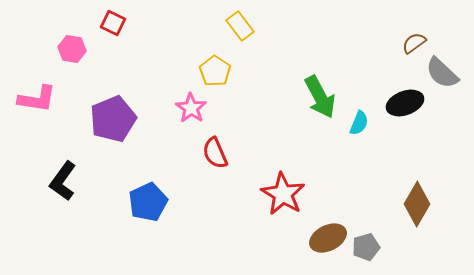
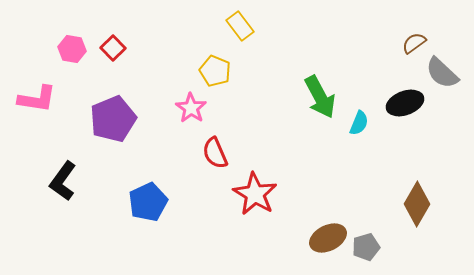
red square: moved 25 px down; rotated 20 degrees clockwise
yellow pentagon: rotated 12 degrees counterclockwise
red star: moved 28 px left
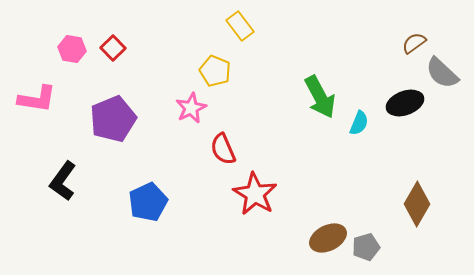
pink star: rotated 12 degrees clockwise
red semicircle: moved 8 px right, 4 px up
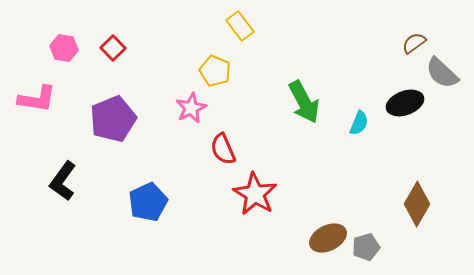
pink hexagon: moved 8 px left, 1 px up
green arrow: moved 16 px left, 5 px down
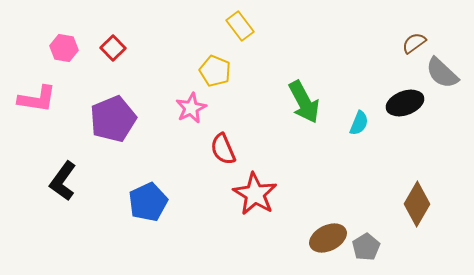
gray pentagon: rotated 16 degrees counterclockwise
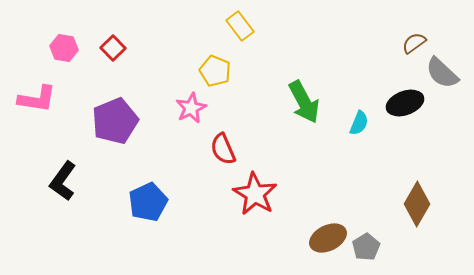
purple pentagon: moved 2 px right, 2 px down
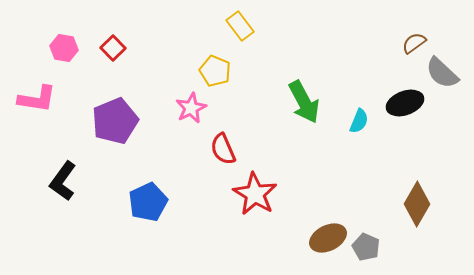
cyan semicircle: moved 2 px up
gray pentagon: rotated 16 degrees counterclockwise
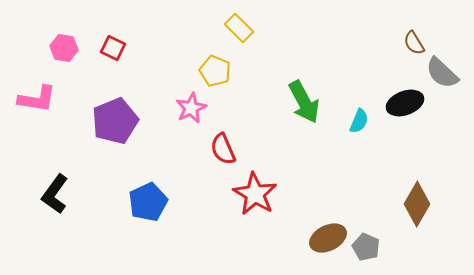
yellow rectangle: moved 1 px left, 2 px down; rotated 8 degrees counterclockwise
brown semicircle: rotated 85 degrees counterclockwise
red square: rotated 20 degrees counterclockwise
black L-shape: moved 8 px left, 13 px down
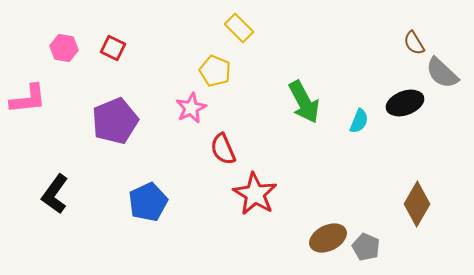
pink L-shape: moved 9 px left; rotated 15 degrees counterclockwise
